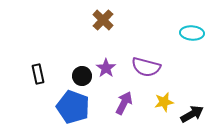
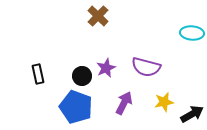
brown cross: moved 5 px left, 4 px up
purple star: rotated 12 degrees clockwise
blue pentagon: moved 3 px right
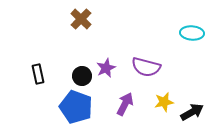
brown cross: moved 17 px left, 3 px down
purple arrow: moved 1 px right, 1 px down
black arrow: moved 2 px up
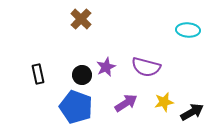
cyan ellipse: moved 4 px left, 3 px up
purple star: moved 1 px up
black circle: moved 1 px up
purple arrow: moved 1 px right, 1 px up; rotated 30 degrees clockwise
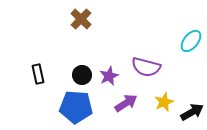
cyan ellipse: moved 3 px right, 11 px down; rotated 55 degrees counterclockwise
purple star: moved 3 px right, 9 px down
yellow star: rotated 12 degrees counterclockwise
blue pentagon: rotated 16 degrees counterclockwise
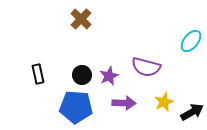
purple arrow: moved 2 px left; rotated 35 degrees clockwise
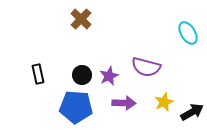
cyan ellipse: moved 3 px left, 8 px up; rotated 70 degrees counterclockwise
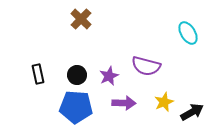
purple semicircle: moved 1 px up
black circle: moved 5 px left
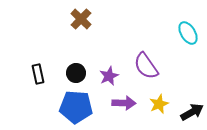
purple semicircle: rotated 40 degrees clockwise
black circle: moved 1 px left, 2 px up
yellow star: moved 5 px left, 2 px down
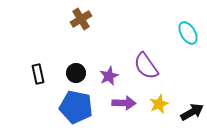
brown cross: rotated 15 degrees clockwise
blue pentagon: rotated 8 degrees clockwise
